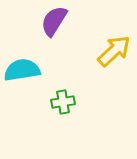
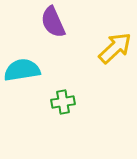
purple semicircle: moved 1 px left, 1 px down; rotated 56 degrees counterclockwise
yellow arrow: moved 1 px right, 3 px up
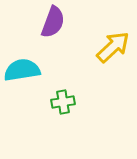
purple semicircle: rotated 136 degrees counterclockwise
yellow arrow: moved 2 px left, 1 px up
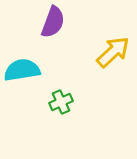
yellow arrow: moved 5 px down
green cross: moved 2 px left; rotated 15 degrees counterclockwise
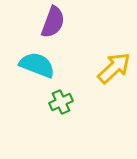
yellow arrow: moved 1 px right, 16 px down
cyan semicircle: moved 15 px right, 5 px up; rotated 30 degrees clockwise
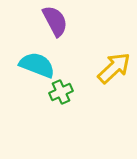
purple semicircle: moved 2 px right, 1 px up; rotated 48 degrees counterclockwise
green cross: moved 10 px up
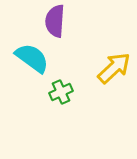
purple semicircle: rotated 148 degrees counterclockwise
cyan semicircle: moved 5 px left, 7 px up; rotated 15 degrees clockwise
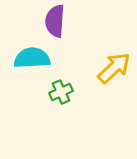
cyan semicircle: rotated 39 degrees counterclockwise
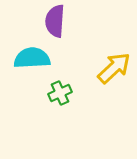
green cross: moved 1 px left, 1 px down
